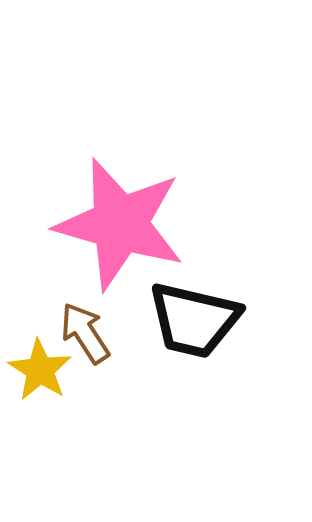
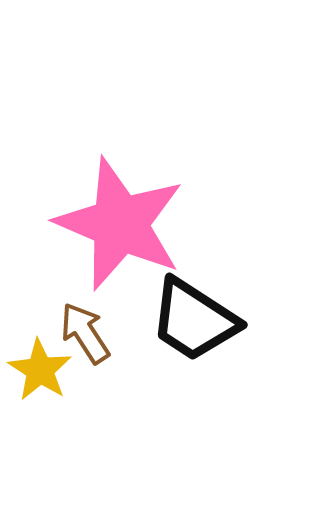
pink star: rotated 7 degrees clockwise
black trapezoid: rotated 20 degrees clockwise
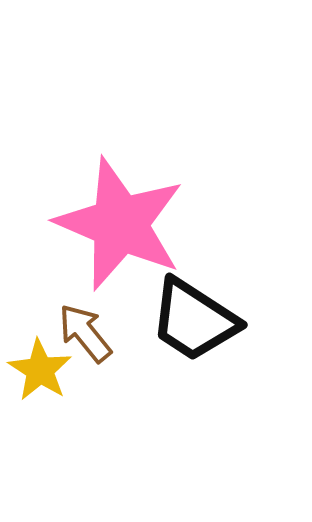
brown arrow: rotated 6 degrees counterclockwise
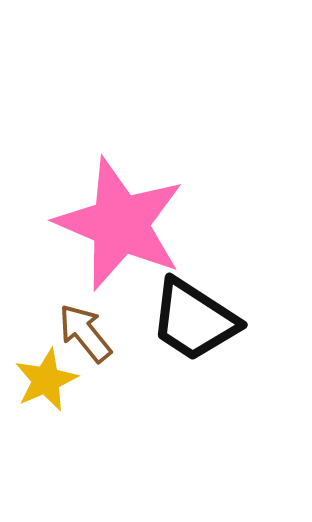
yellow star: moved 6 px right, 10 px down; rotated 16 degrees clockwise
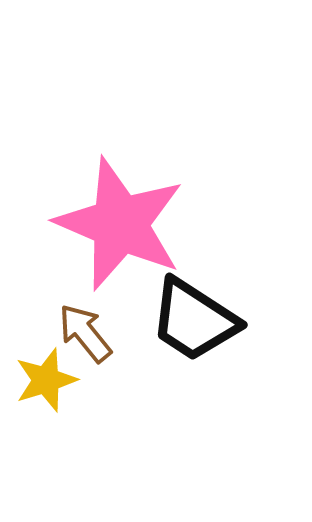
yellow star: rotated 6 degrees clockwise
